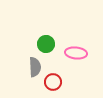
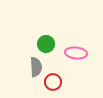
gray semicircle: moved 1 px right
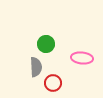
pink ellipse: moved 6 px right, 5 px down
red circle: moved 1 px down
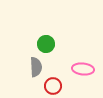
pink ellipse: moved 1 px right, 11 px down
red circle: moved 3 px down
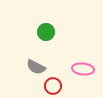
green circle: moved 12 px up
gray semicircle: rotated 120 degrees clockwise
